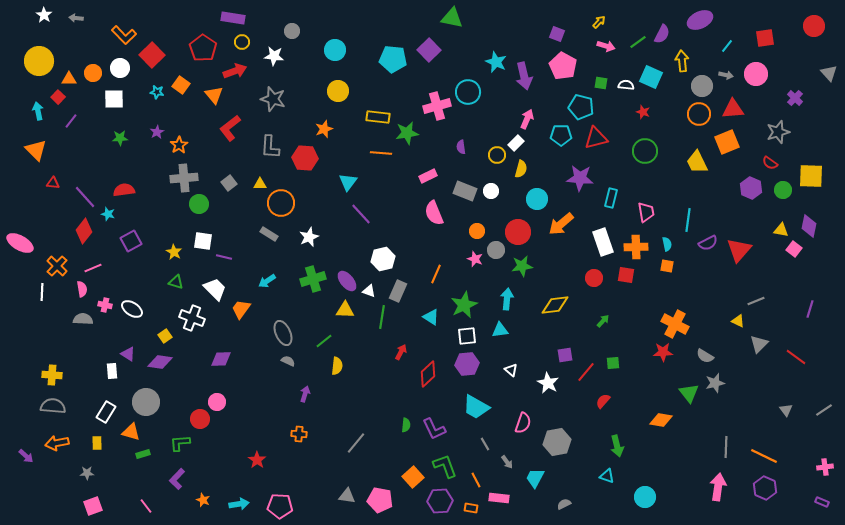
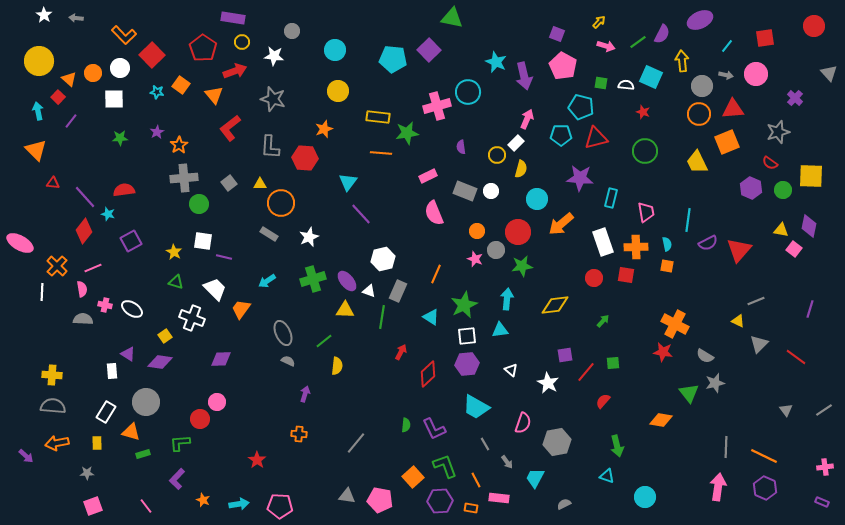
orange triangle at (69, 79): rotated 42 degrees clockwise
red star at (663, 352): rotated 12 degrees clockwise
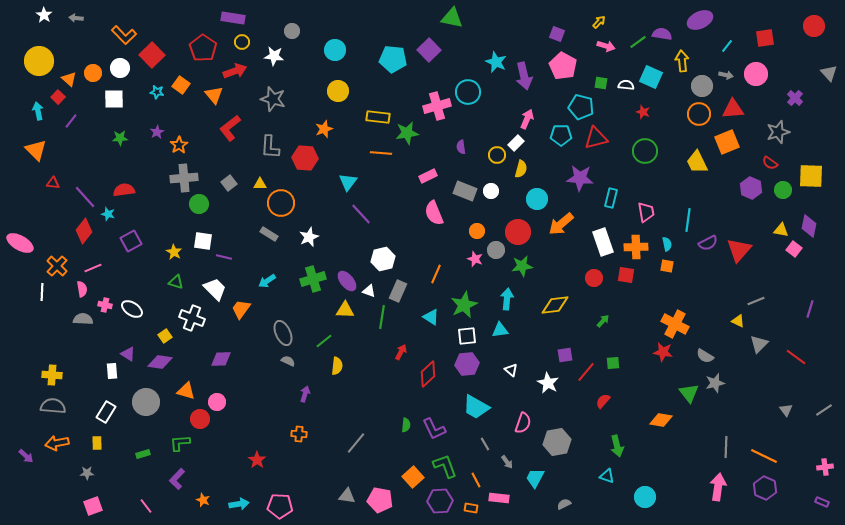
purple semicircle at (662, 34): rotated 108 degrees counterclockwise
orange triangle at (131, 432): moved 55 px right, 41 px up
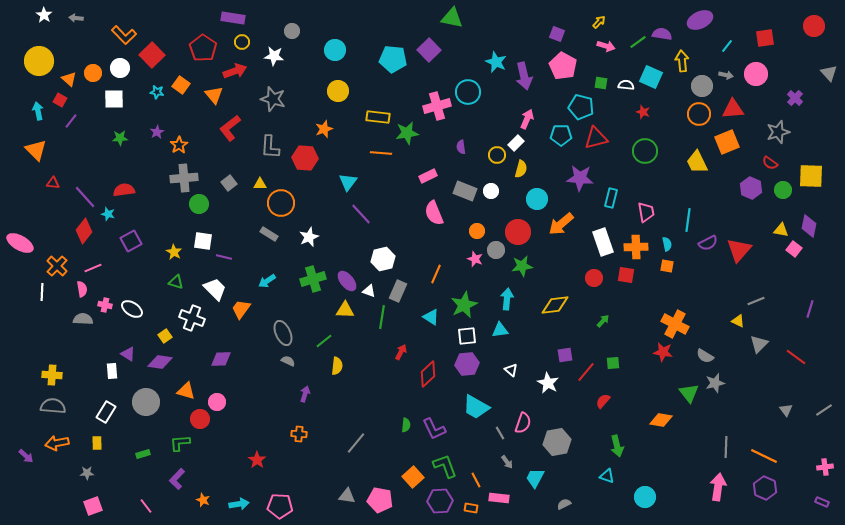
red square at (58, 97): moved 2 px right, 3 px down; rotated 16 degrees counterclockwise
gray line at (485, 444): moved 15 px right, 11 px up
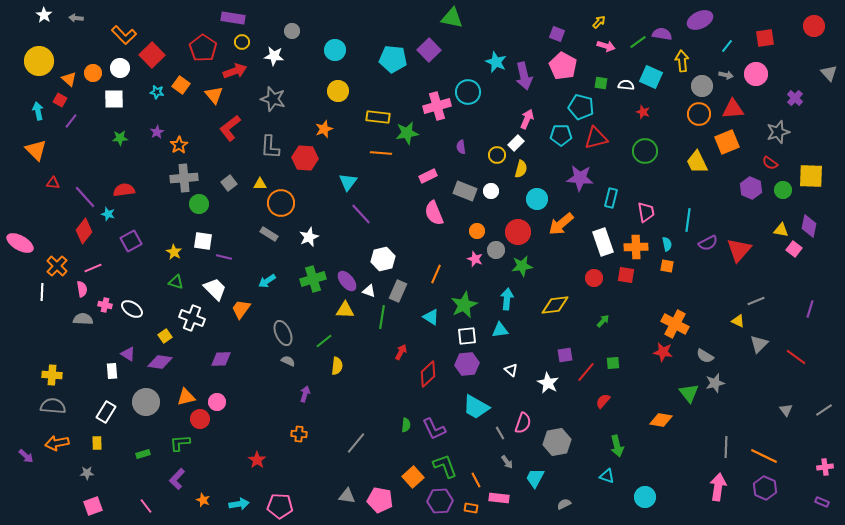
orange triangle at (186, 391): moved 6 px down; rotated 30 degrees counterclockwise
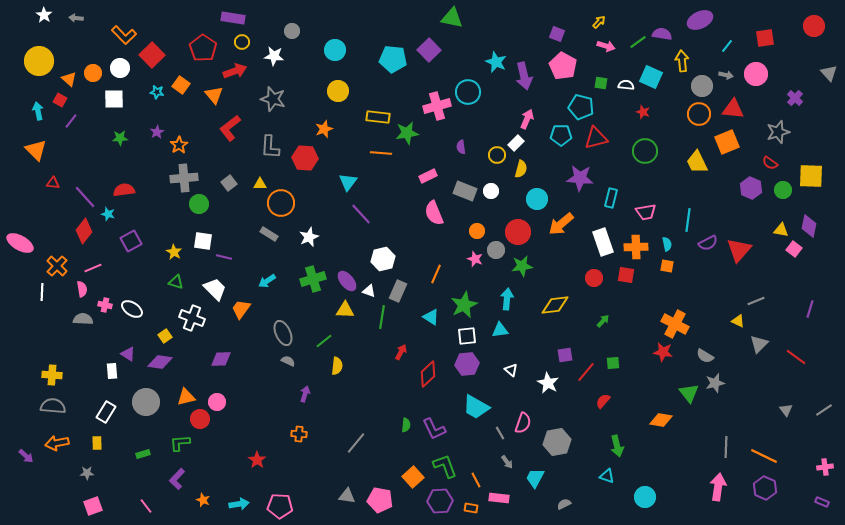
red triangle at (733, 109): rotated 10 degrees clockwise
pink trapezoid at (646, 212): rotated 90 degrees clockwise
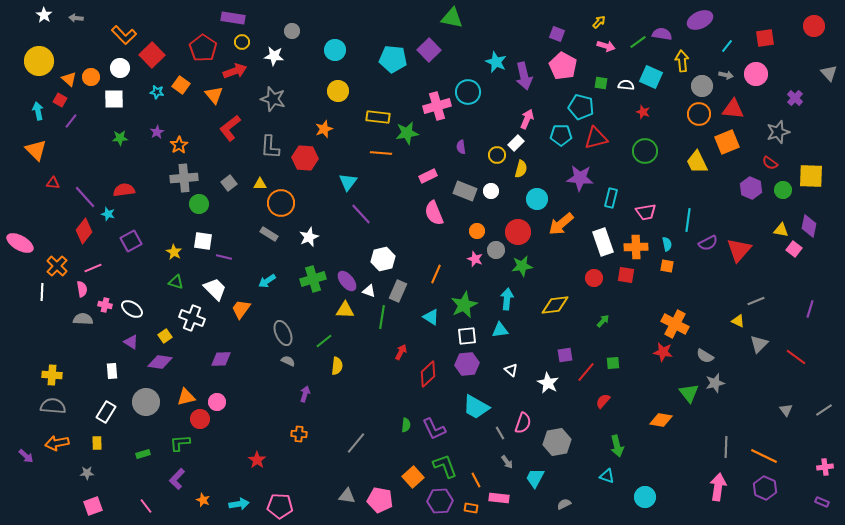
orange circle at (93, 73): moved 2 px left, 4 px down
purple triangle at (128, 354): moved 3 px right, 12 px up
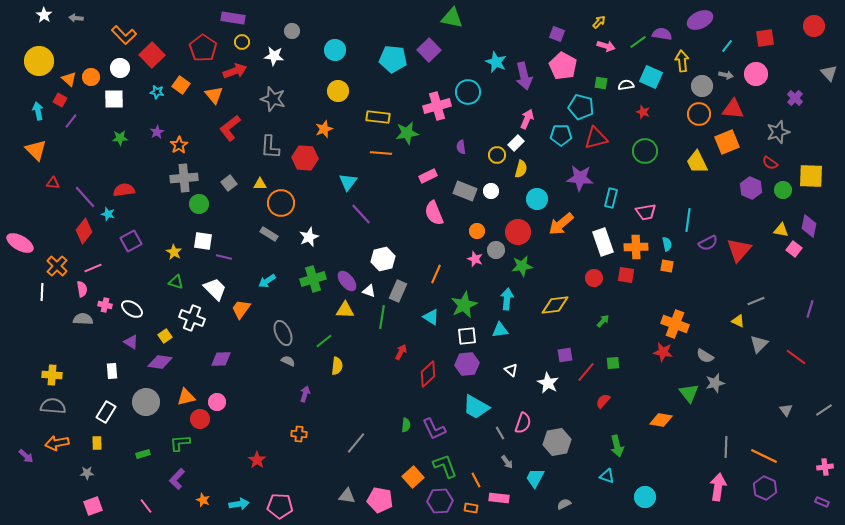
white semicircle at (626, 85): rotated 14 degrees counterclockwise
orange cross at (675, 324): rotated 8 degrees counterclockwise
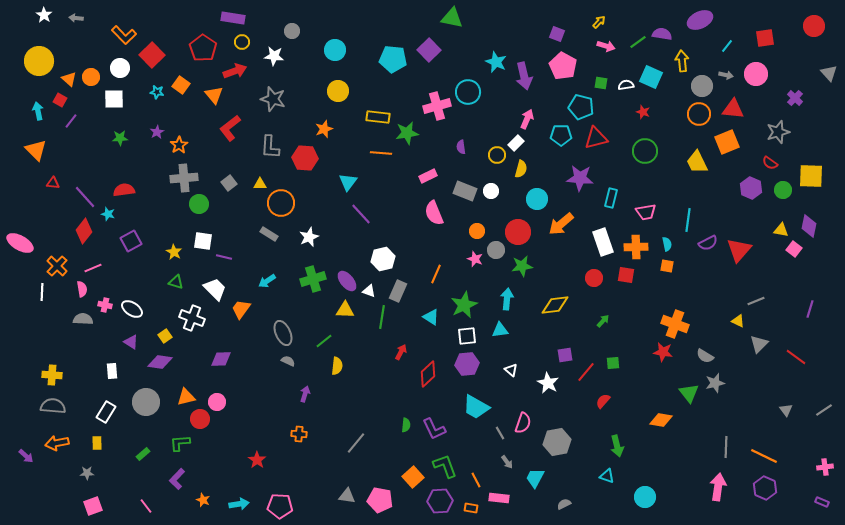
green rectangle at (143, 454): rotated 24 degrees counterclockwise
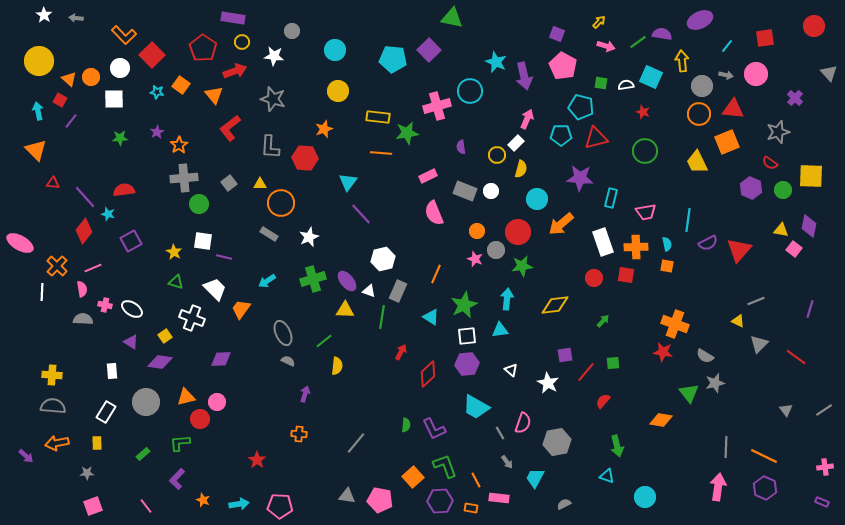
cyan circle at (468, 92): moved 2 px right, 1 px up
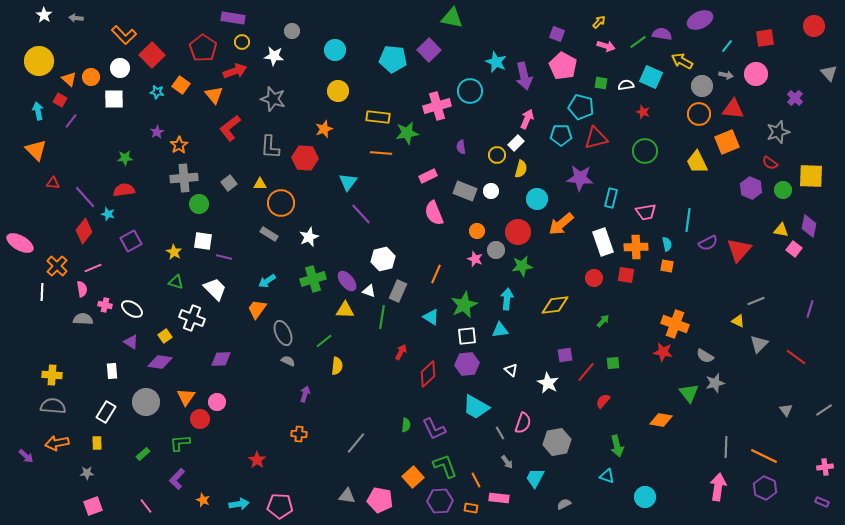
yellow arrow at (682, 61): rotated 55 degrees counterclockwise
green star at (120, 138): moved 5 px right, 20 px down
orange trapezoid at (241, 309): moved 16 px right
orange triangle at (186, 397): rotated 42 degrees counterclockwise
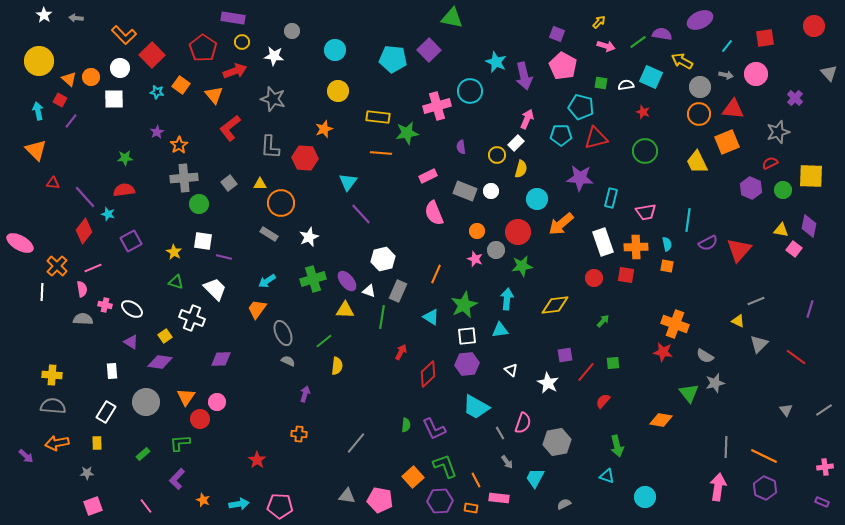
gray circle at (702, 86): moved 2 px left, 1 px down
red semicircle at (770, 163): rotated 119 degrees clockwise
